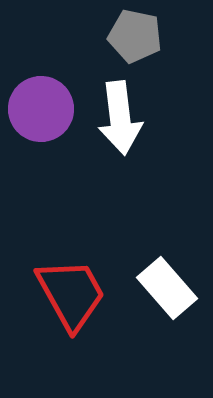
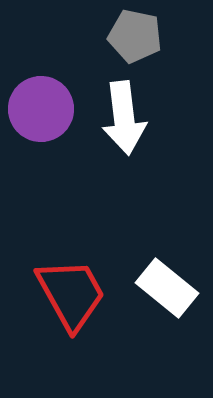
white arrow: moved 4 px right
white rectangle: rotated 10 degrees counterclockwise
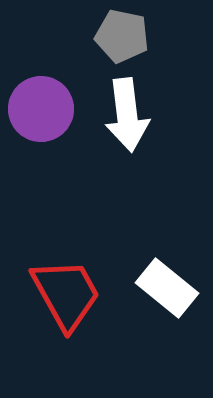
gray pentagon: moved 13 px left
white arrow: moved 3 px right, 3 px up
red trapezoid: moved 5 px left
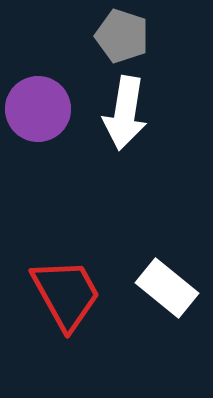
gray pentagon: rotated 6 degrees clockwise
purple circle: moved 3 px left
white arrow: moved 2 px left, 2 px up; rotated 16 degrees clockwise
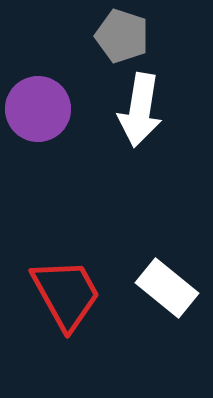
white arrow: moved 15 px right, 3 px up
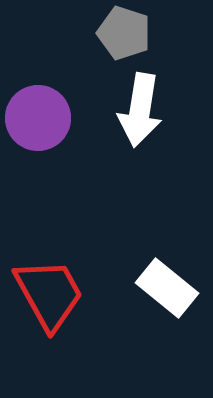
gray pentagon: moved 2 px right, 3 px up
purple circle: moved 9 px down
red trapezoid: moved 17 px left
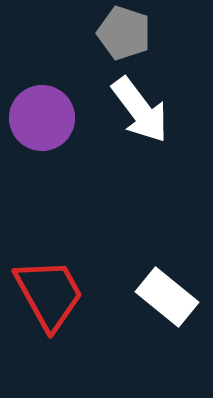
white arrow: rotated 46 degrees counterclockwise
purple circle: moved 4 px right
white rectangle: moved 9 px down
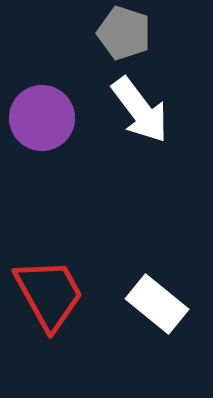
white rectangle: moved 10 px left, 7 px down
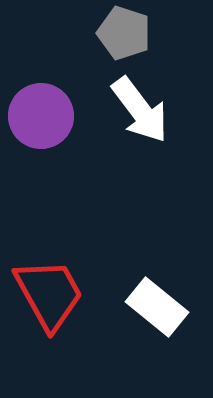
purple circle: moved 1 px left, 2 px up
white rectangle: moved 3 px down
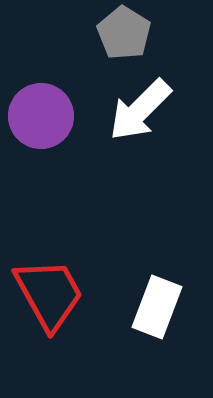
gray pentagon: rotated 14 degrees clockwise
white arrow: rotated 82 degrees clockwise
white rectangle: rotated 72 degrees clockwise
